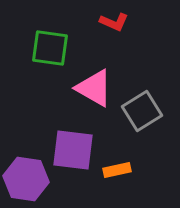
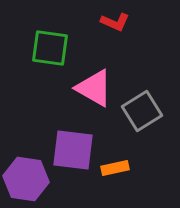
red L-shape: moved 1 px right
orange rectangle: moved 2 px left, 2 px up
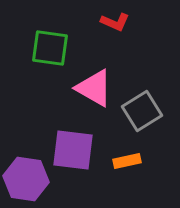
orange rectangle: moved 12 px right, 7 px up
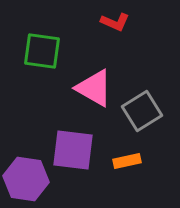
green square: moved 8 px left, 3 px down
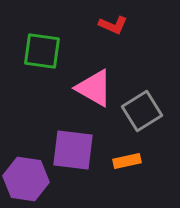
red L-shape: moved 2 px left, 3 px down
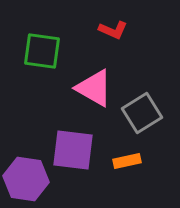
red L-shape: moved 5 px down
gray square: moved 2 px down
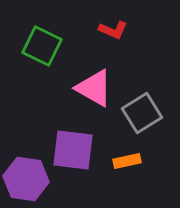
green square: moved 5 px up; rotated 18 degrees clockwise
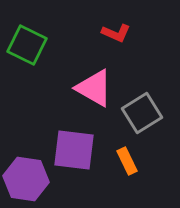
red L-shape: moved 3 px right, 3 px down
green square: moved 15 px left, 1 px up
purple square: moved 1 px right
orange rectangle: rotated 76 degrees clockwise
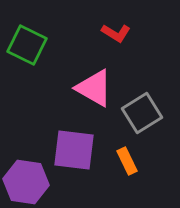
red L-shape: rotated 8 degrees clockwise
purple hexagon: moved 3 px down
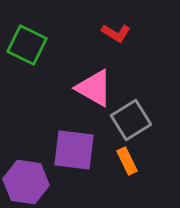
gray square: moved 11 px left, 7 px down
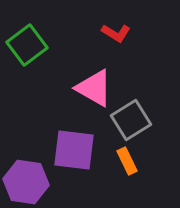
green square: rotated 27 degrees clockwise
